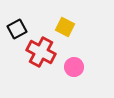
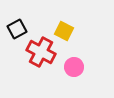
yellow square: moved 1 px left, 4 px down
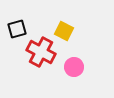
black square: rotated 12 degrees clockwise
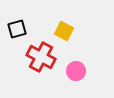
red cross: moved 5 px down
pink circle: moved 2 px right, 4 px down
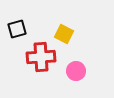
yellow square: moved 3 px down
red cross: rotated 32 degrees counterclockwise
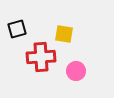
yellow square: rotated 18 degrees counterclockwise
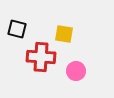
black square: rotated 30 degrees clockwise
red cross: rotated 8 degrees clockwise
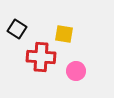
black square: rotated 18 degrees clockwise
